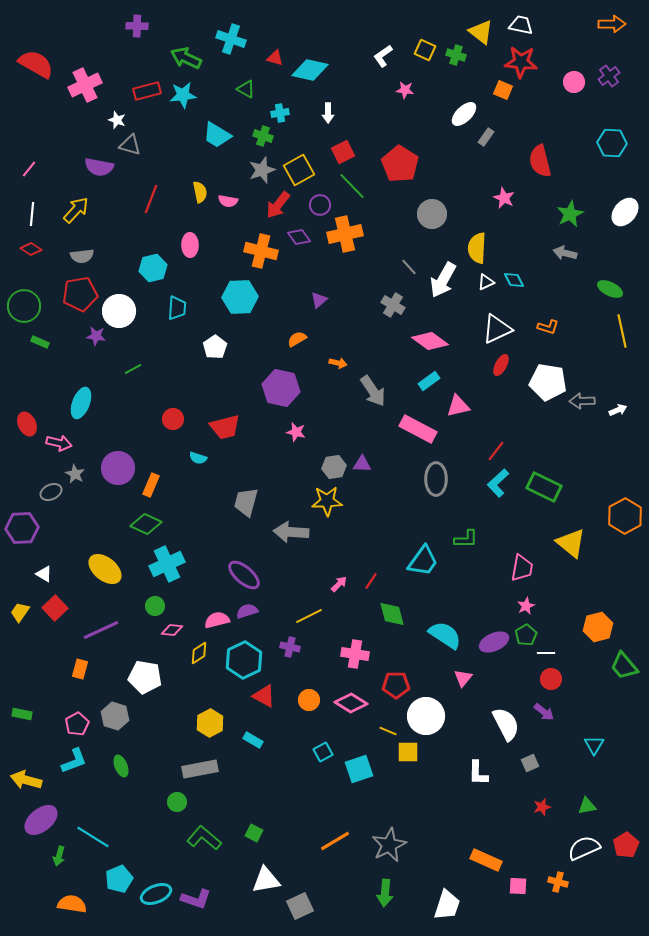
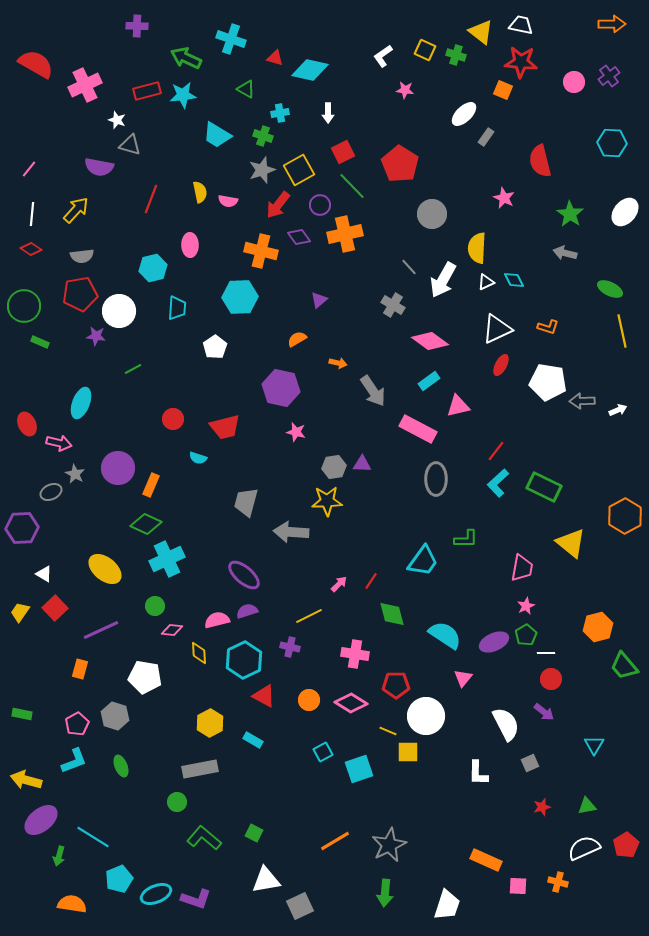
green star at (570, 214): rotated 12 degrees counterclockwise
cyan cross at (167, 564): moved 5 px up
yellow diamond at (199, 653): rotated 60 degrees counterclockwise
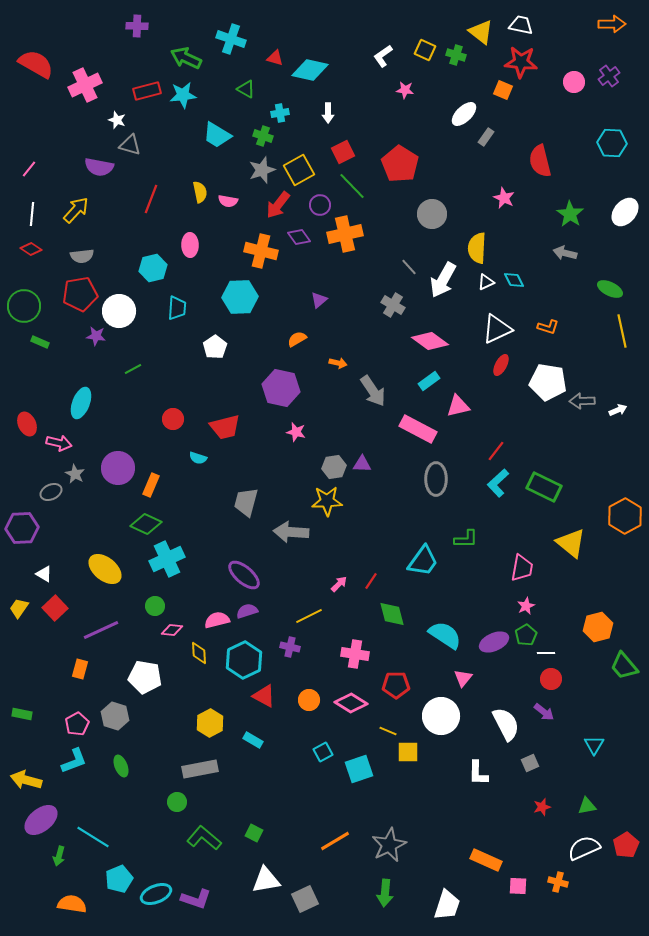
yellow trapezoid at (20, 612): moved 1 px left, 4 px up
white circle at (426, 716): moved 15 px right
gray square at (300, 906): moved 5 px right, 7 px up
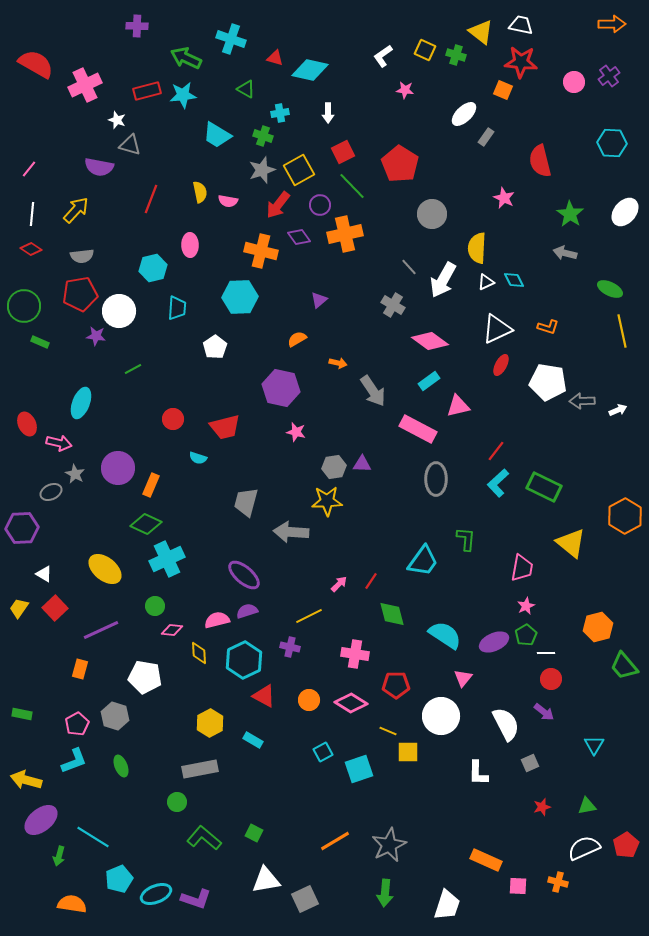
green L-shape at (466, 539): rotated 85 degrees counterclockwise
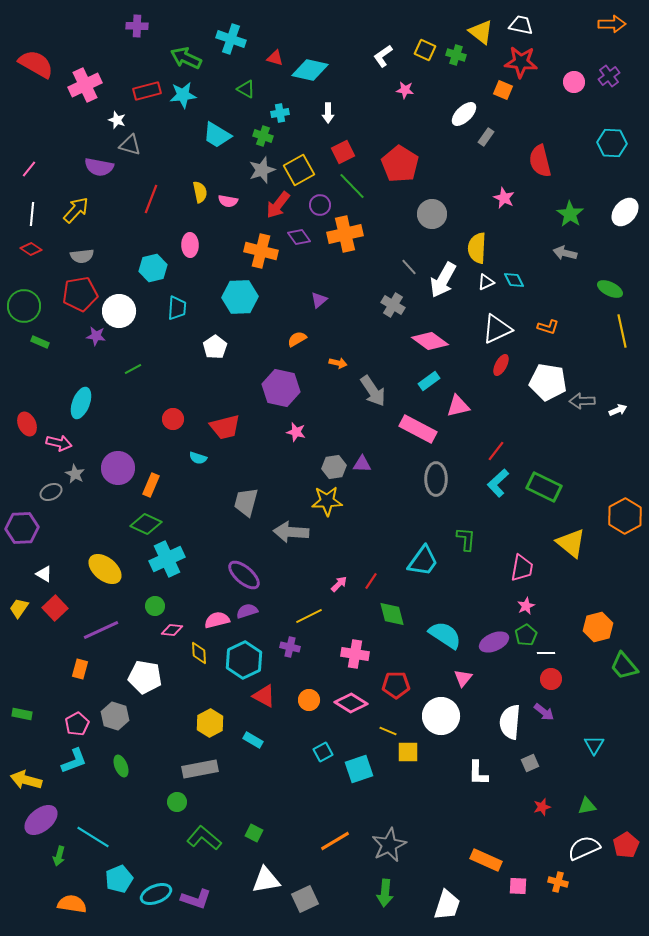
white semicircle at (506, 724): moved 4 px right, 2 px up; rotated 148 degrees counterclockwise
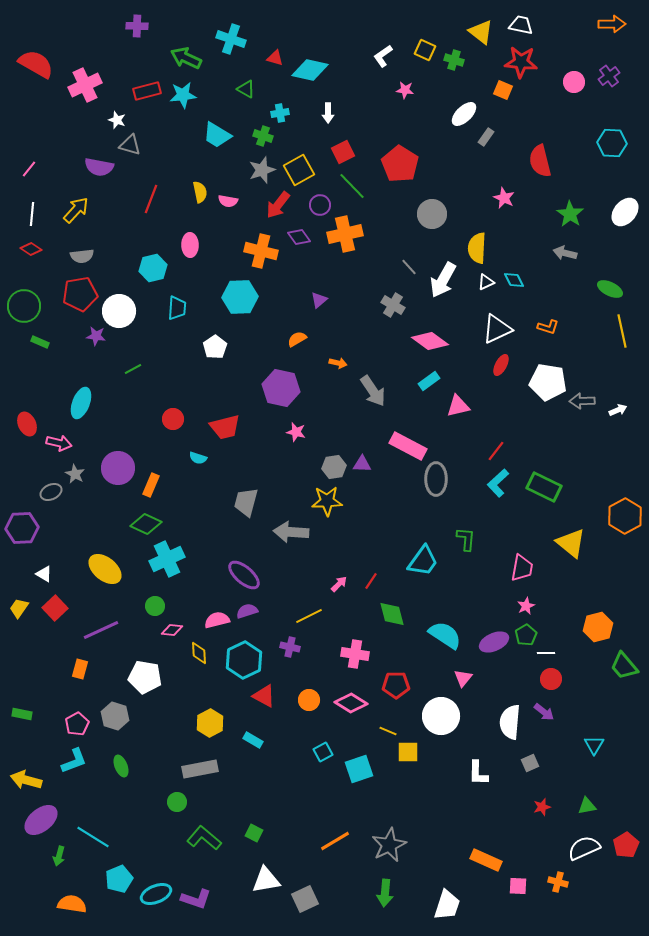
green cross at (456, 55): moved 2 px left, 5 px down
pink rectangle at (418, 429): moved 10 px left, 17 px down
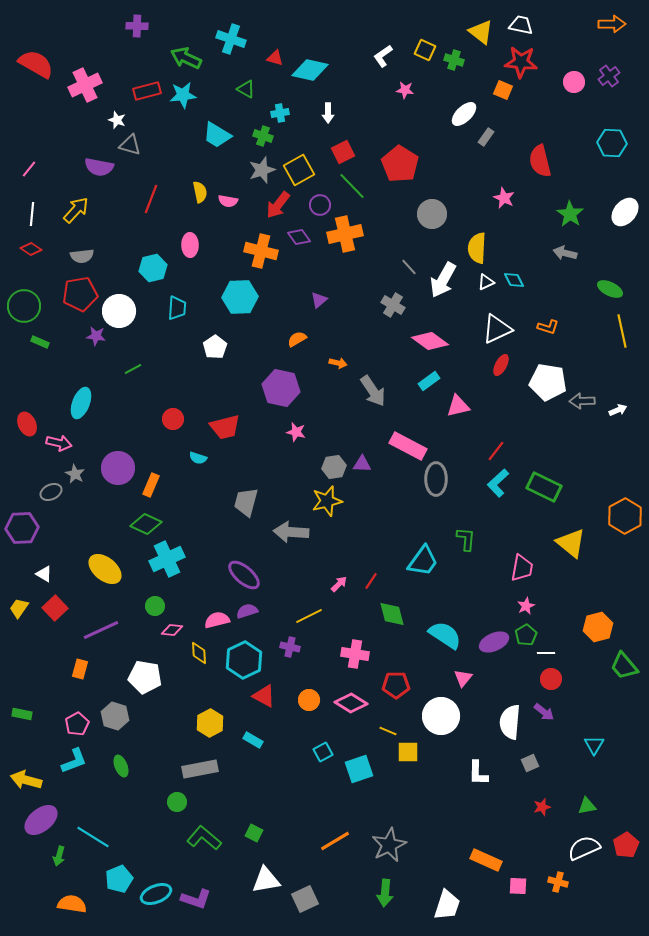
yellow star at (327, 501): rotated 12 degrees counterclockwise
